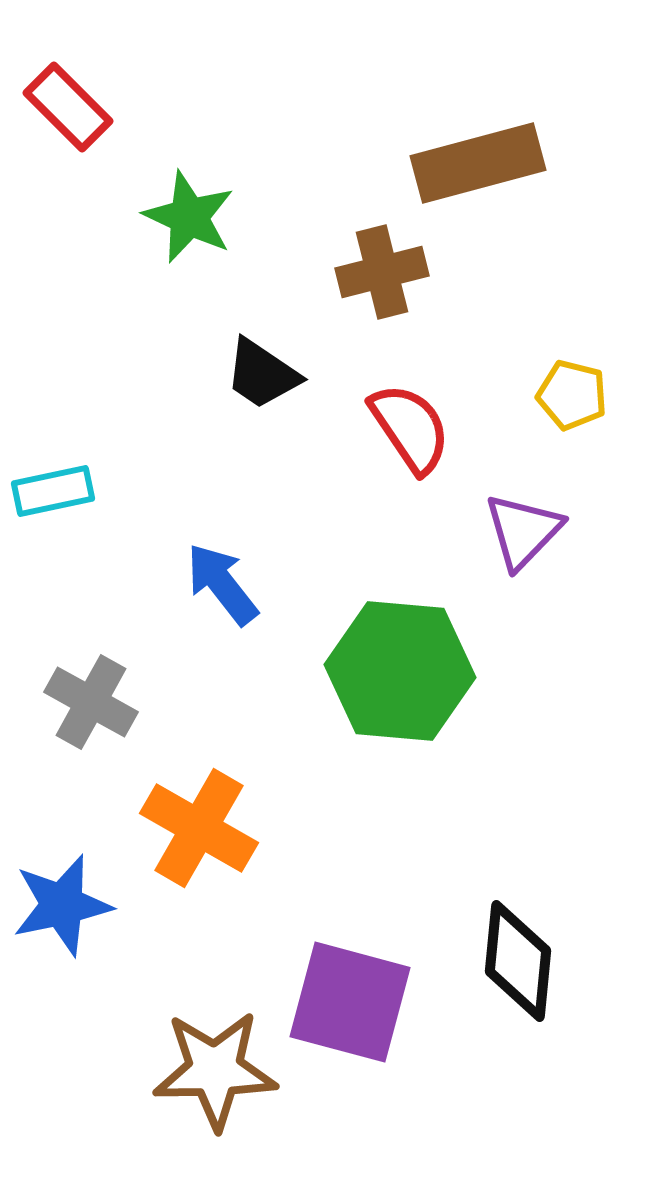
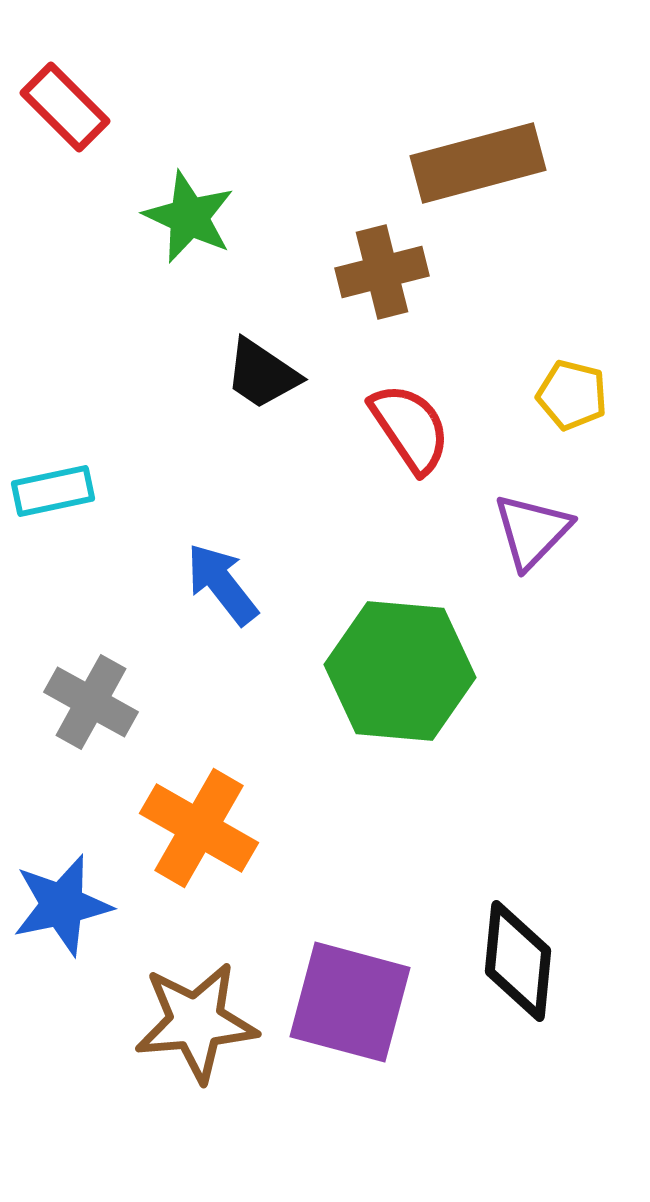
red rectangle: moved 3 px left
purple triangle: moved 9 px right
brown star: moved 19 px left, 48 px up; rotated 4 degrees counterclockwise
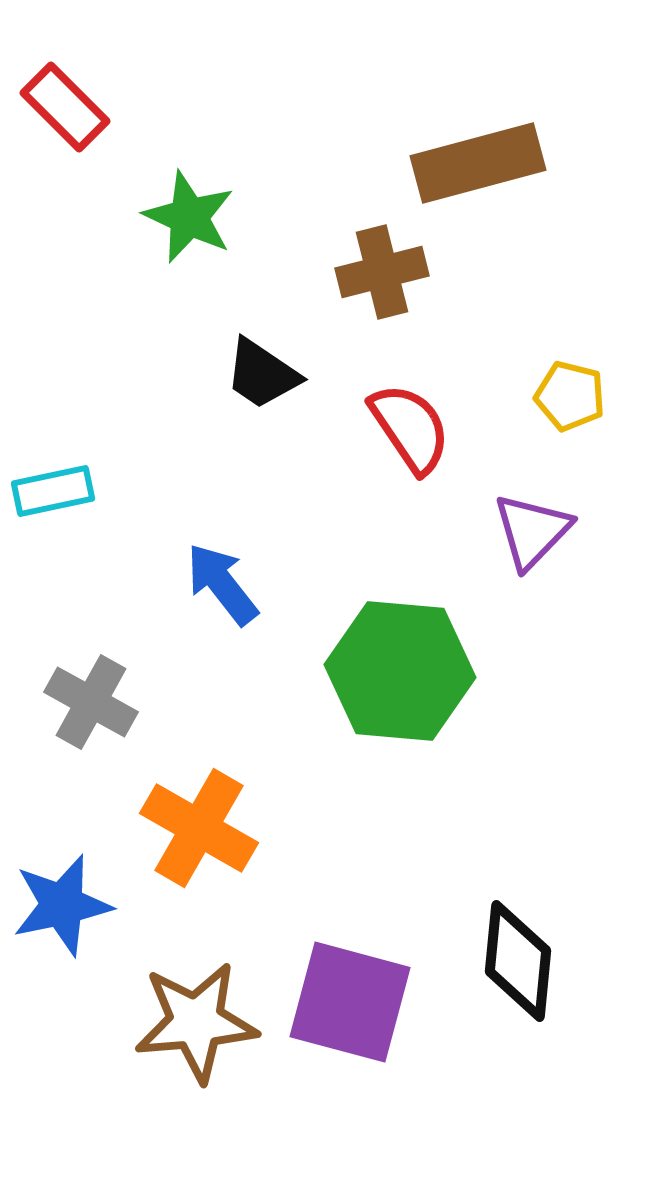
yellow pentagon: moved 2 px left, 1 px down
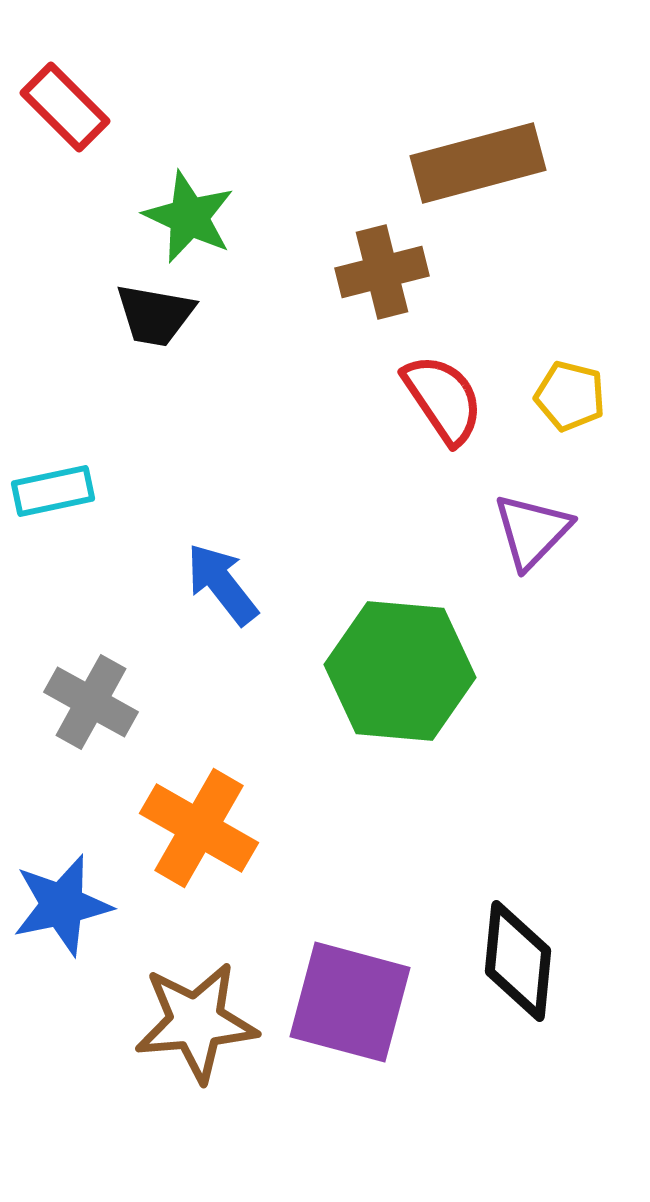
black trapezoid: moved 107 px left, 59 px up; rotated 24 degrees counterclockwise
red semicircle: moved 33 px right, 29 px up
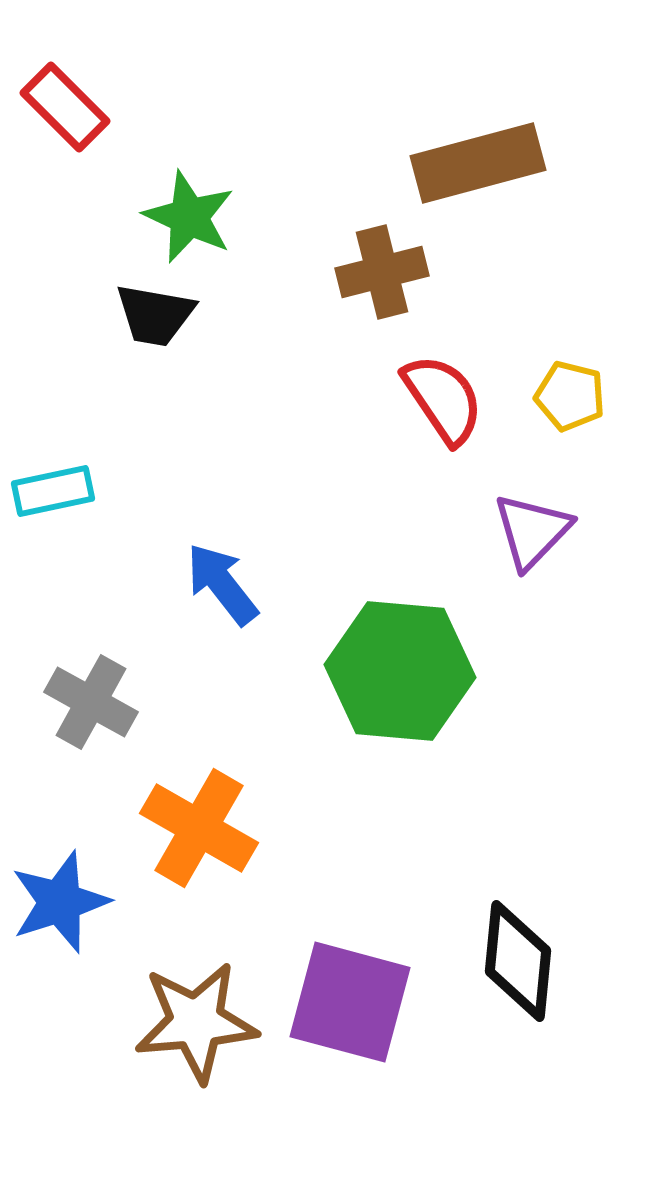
blue star: moved 2 px left, 3 px up; rotated 6 degrees counterclockwise
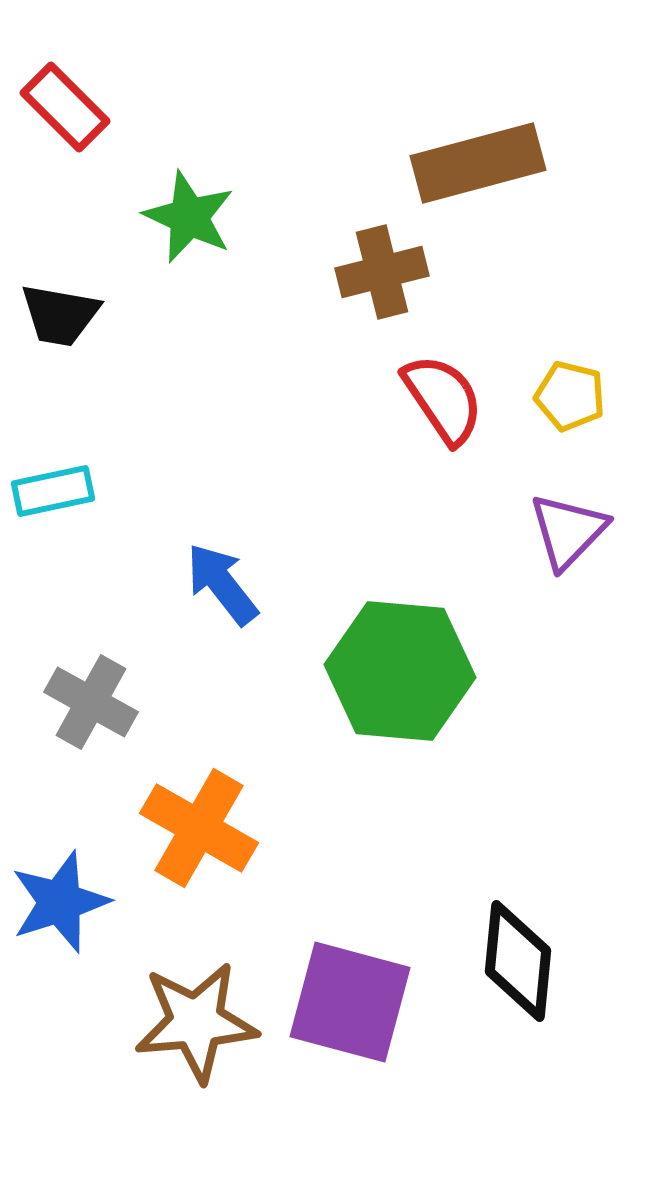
black trapezoid: moved 95 px left
purple triangle: moved 36 px right
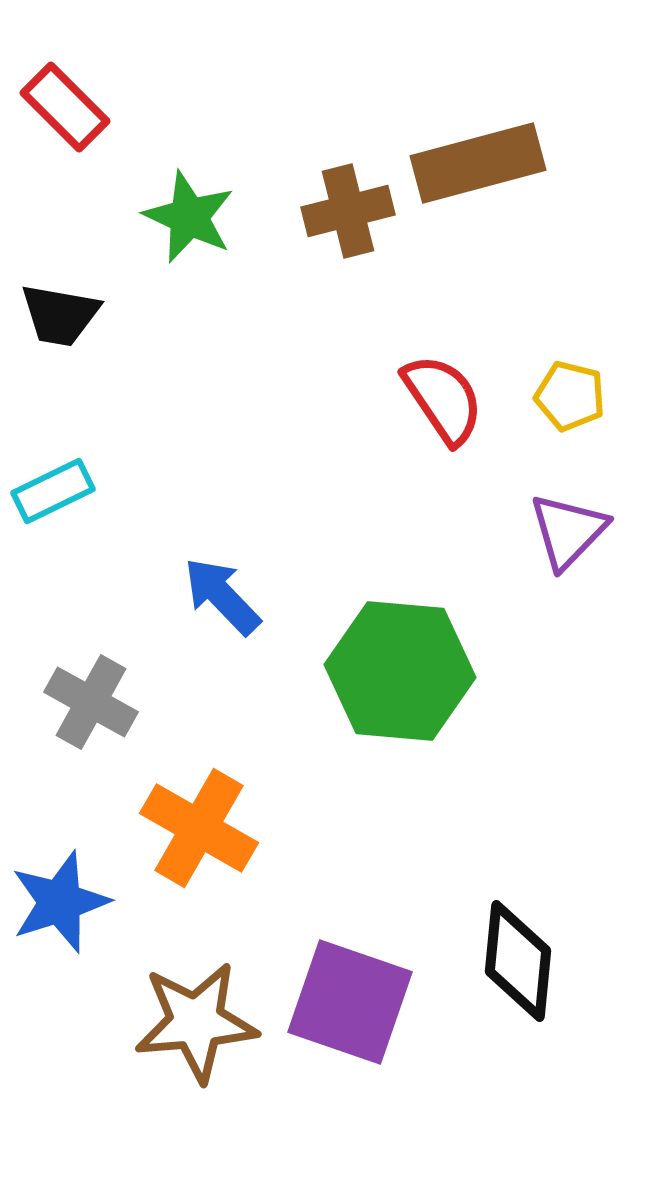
brown cross: moved 34 px left, 61 px up
cyan rectangle: rotated 14 degrees counterclockwise
blue arrow: moved 12 px down; rotated 6 degrees counterclockwise
purple square: rotated 4 degrees clockwise
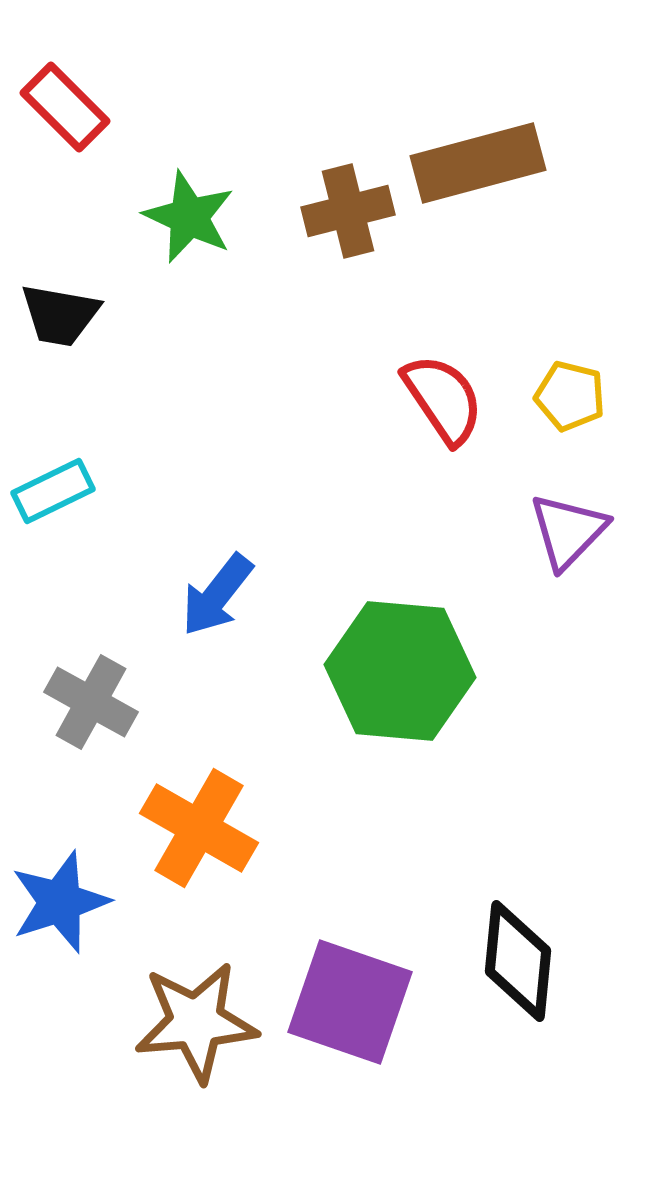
blue arrow: moved 5 px left, 1 px up; rotated 98 degrees counterclockwise
